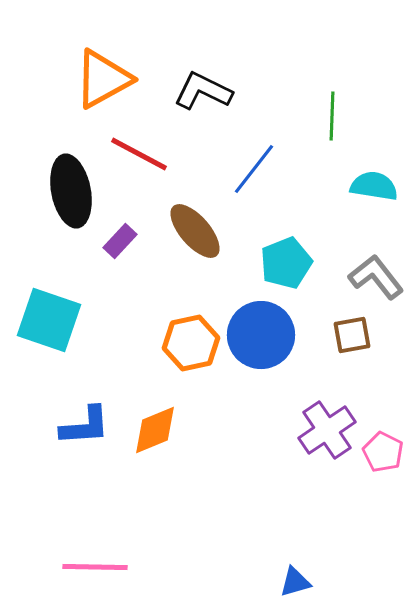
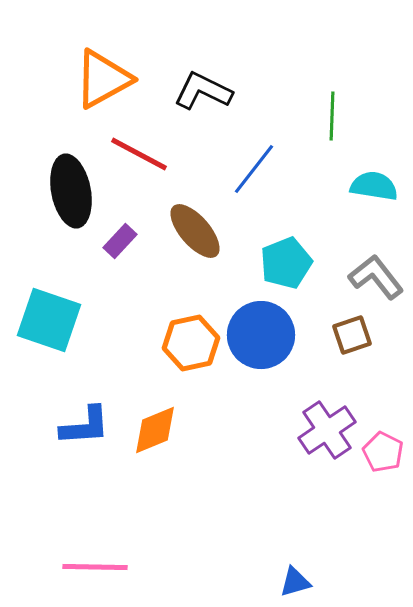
brown square: rotated 9 degrees counterclockwise
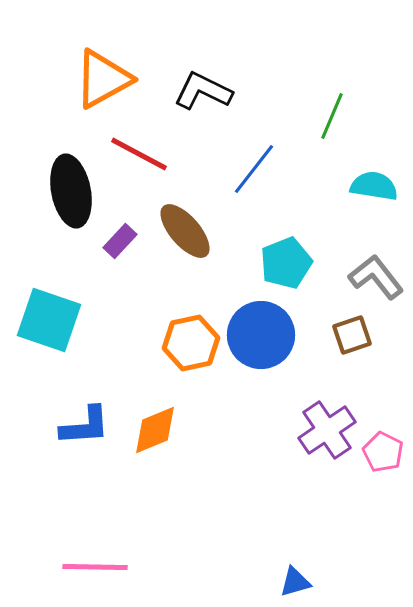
green line: rotated 21 degrees clockwise
brown ellipse: moved 10 px left
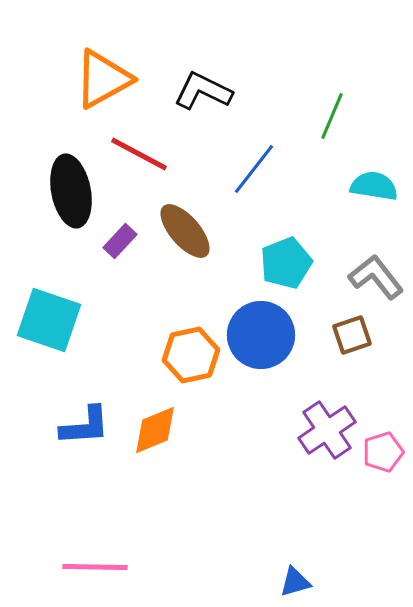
orange hexagon: moved 12 px down
pink pentagon: rotated 27 degrees clockwise
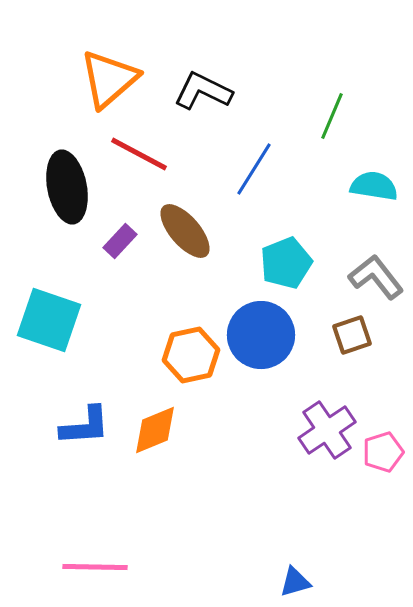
orange triangle: moved 6 px right; rotated 12 degrees counterclockwise
blue line: rotated 6 degrees counterclockwise
black ellipse: moved 4 px left, 4 px up
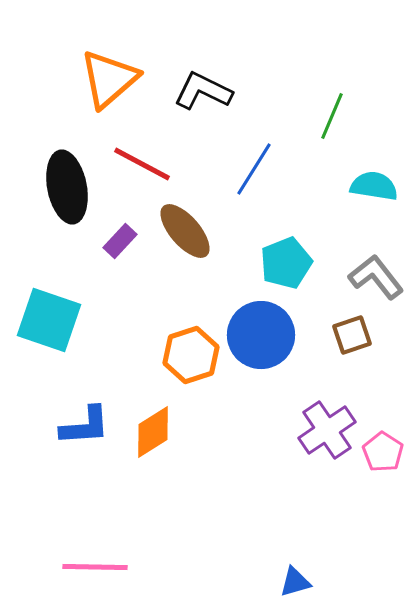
red line: moved 3 px right, 10 px down
orange hexagon: rotated 6 degrees counterclockwise
orange diamond: moved 2 px left, 2 px down; rotated 10 degrees counterclockwise
pink pentagon: rotated 21 degrees counterclockwise
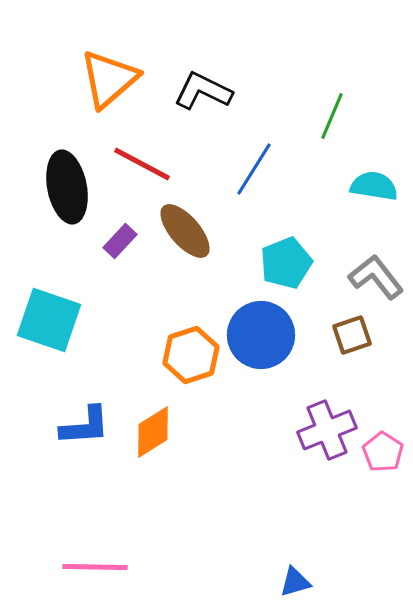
purple cross: rotated 12 degrees clockwise
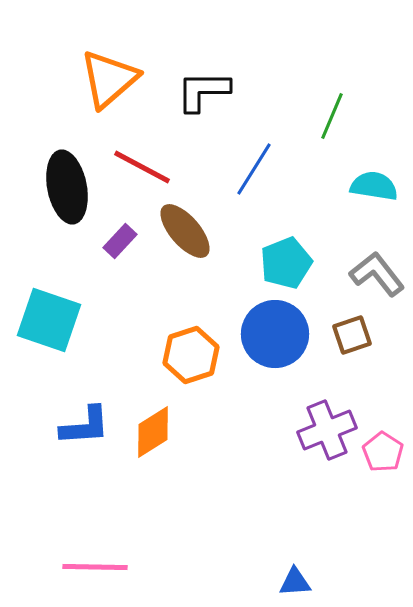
black L-shape: rotated 26 degrees counterclockwise
red line: moved 3 px down
gray L-shape: moved 1 px right, 3 px up
blue circle: moved 14 px right, 1 px up
blue triangle: rotated 12 degrees clockwise
